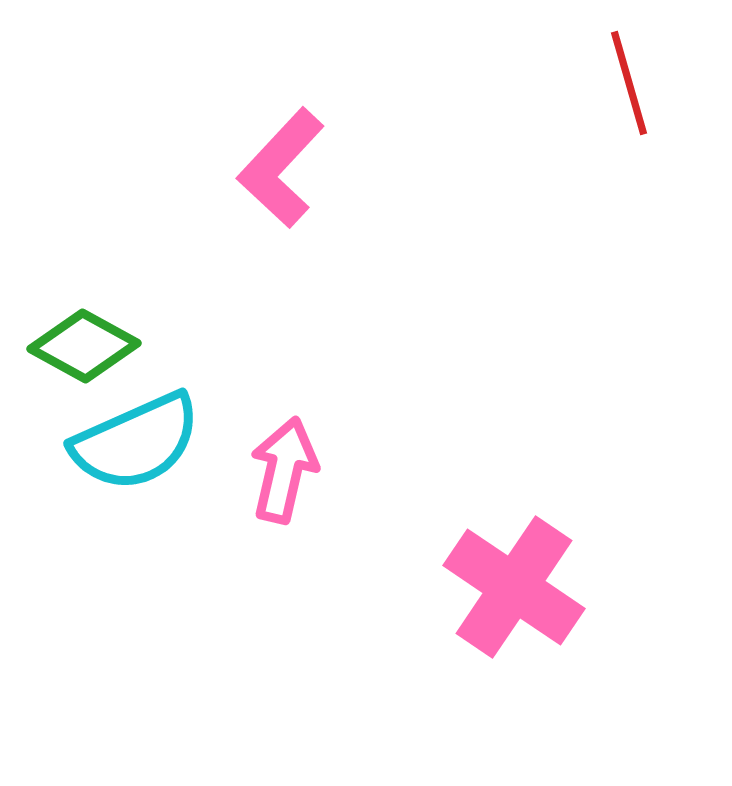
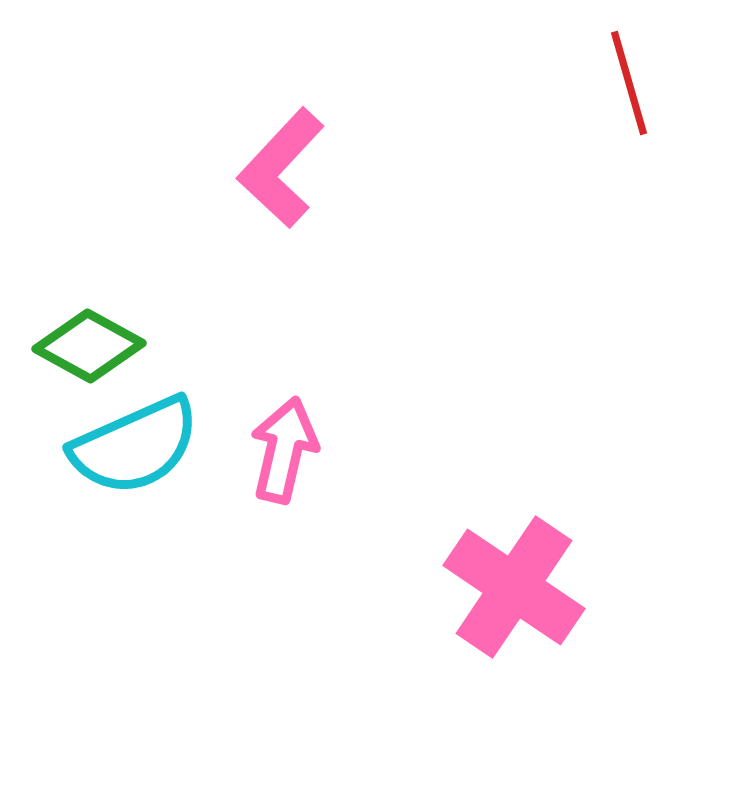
green diamond: moved 5 px right
cyan semicircle: moved 1 px left, 4 px down
pink arrow: moved 20 px up
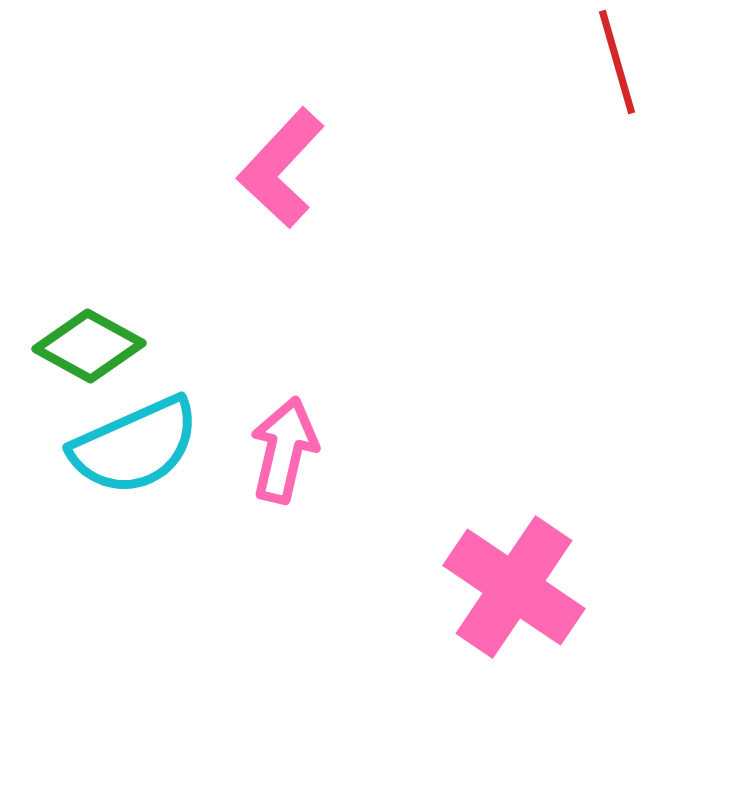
red line: moved 12 px left, 21 px up
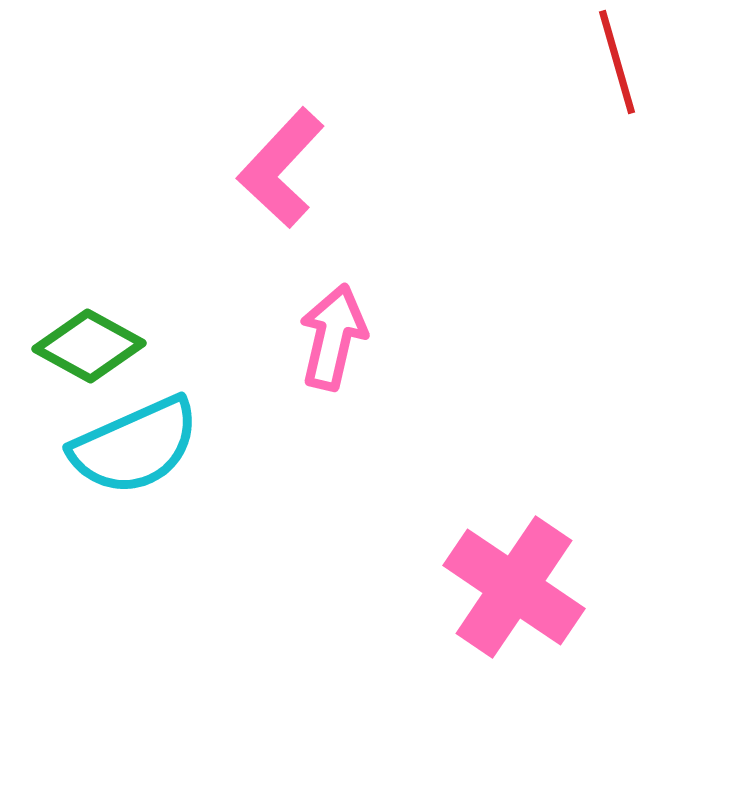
pink arrow: moved 49 px right, 113 px up
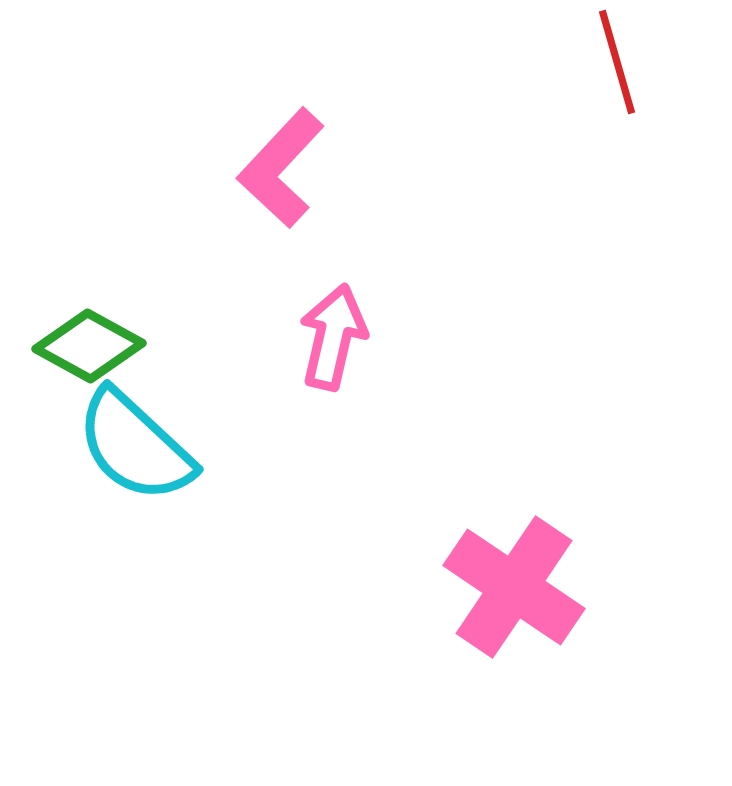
cyan semicircle: rotated 67 degrees clockwise
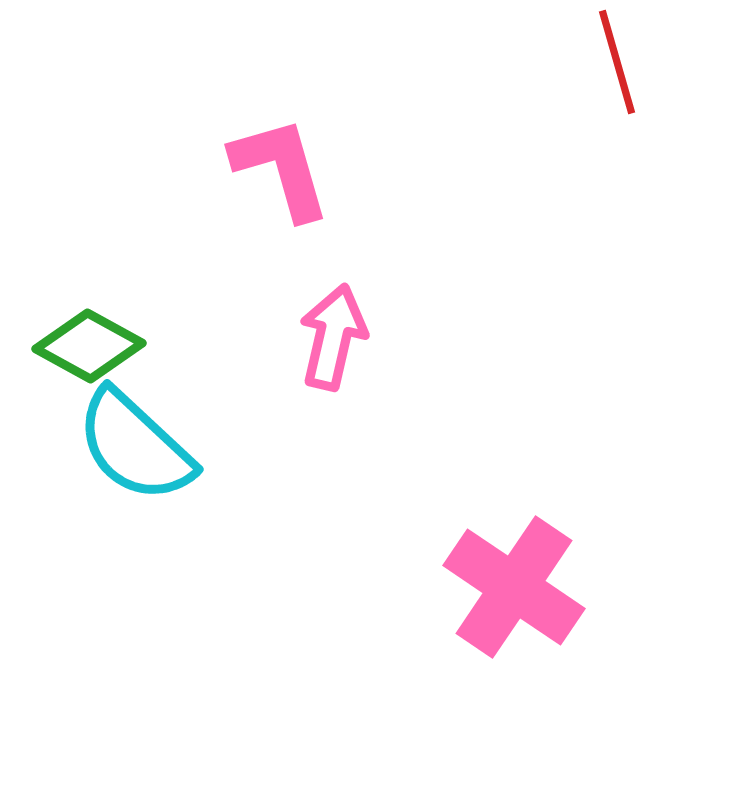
pink L-shape: rotated 121 degrees clockwise
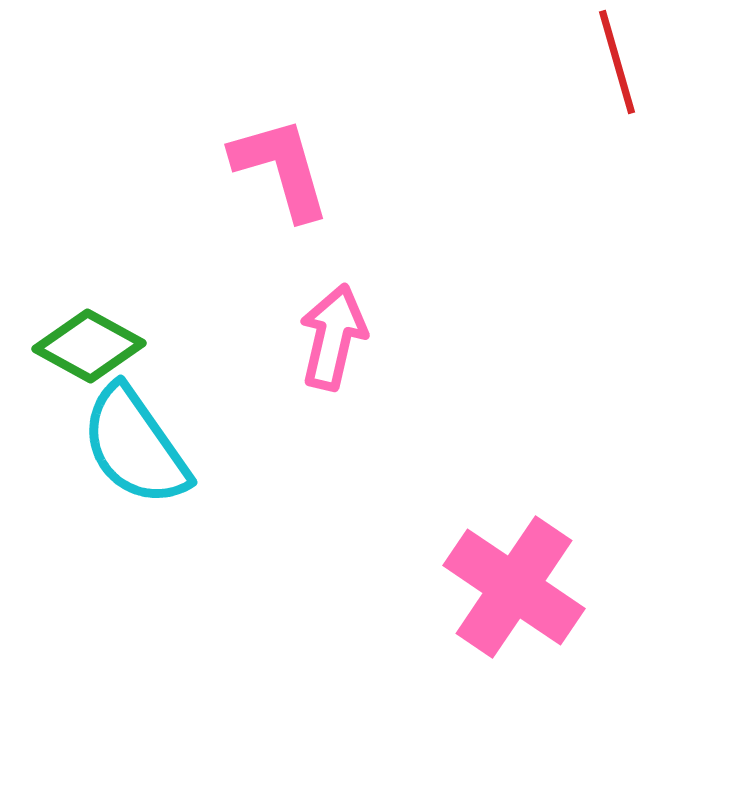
cyan semicircle: rotated 12 degrees clockwise
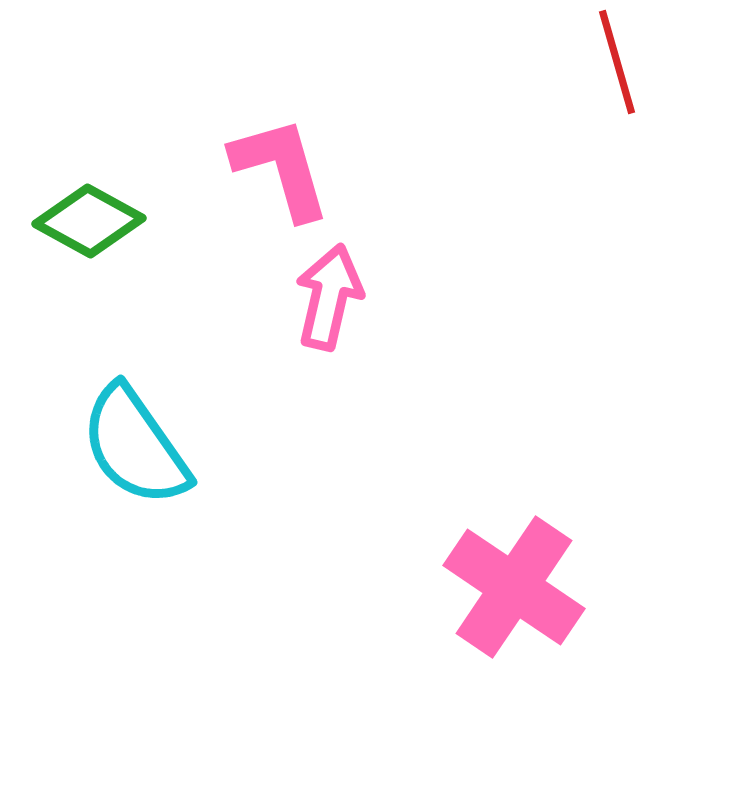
pink arrow: moved 4 px left, 40 px up
green diamond: moved 125 px up
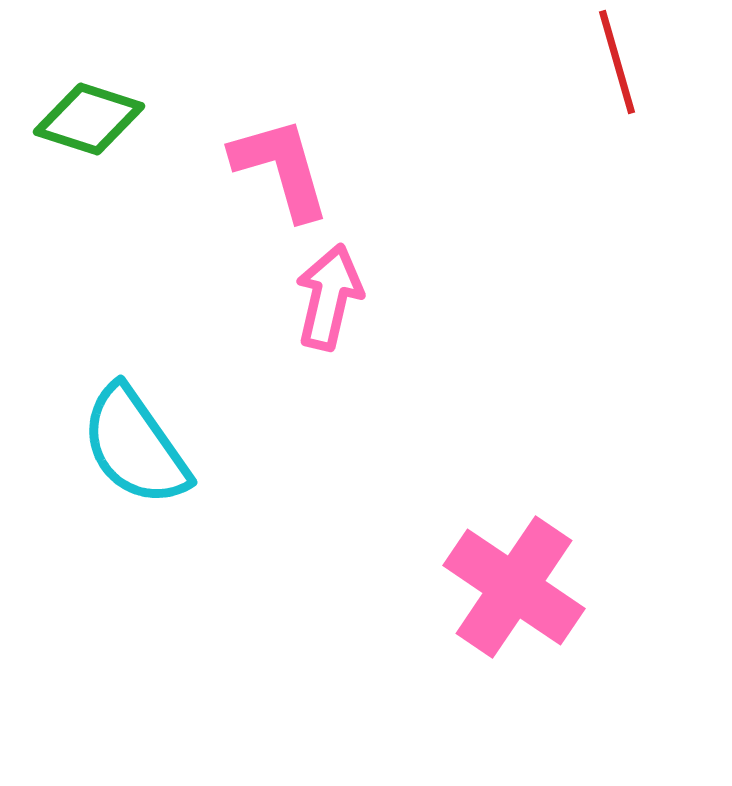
green diamond: moved 102 px up; rotated 11 degrees counterclockwise
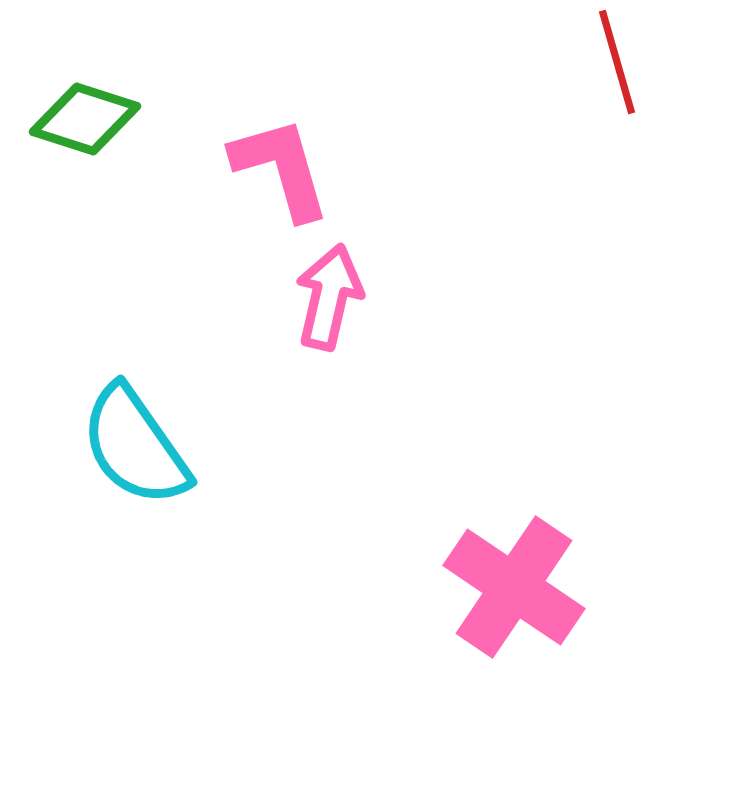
green diamond: moved 4 px left
